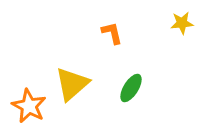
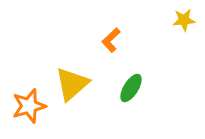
yellow star: moved 2 px right, 3 px up
orange L-shape: moved 1 px left, 7 px down; rotated 120 degrees counterclockwise
orange star: rotated 28 degrees clockwise
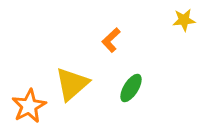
orange star: rotated 12 degrees counterclockwise
